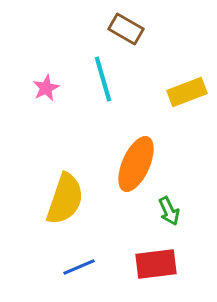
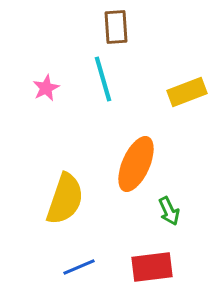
brown rectangle: moved 10 px left, 2 px up; rotated 56 degrees clockwise
red rectangle: moved 4 px left, 3 px down
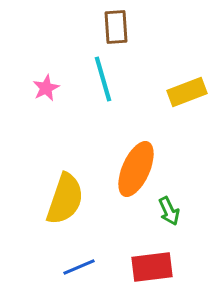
orange ellipse: moved 5 px down
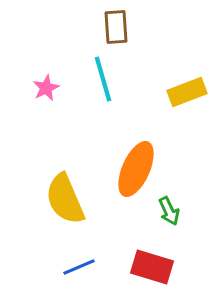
yellow semicircle: rotated 138 degrees clockwise
red rectangle: rotated 24 degrees clockwise
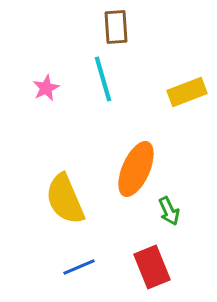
red rectangle: rotated 51 degrees clockwise
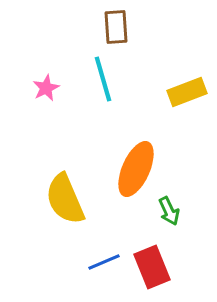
blue line: moved 25 px right, 5 px up
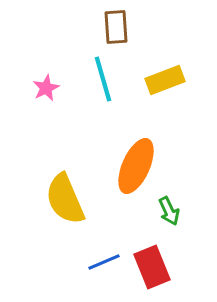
yellow rectangle: moved 22 px left, 12 px up
orange ellipse: moved 3 px up
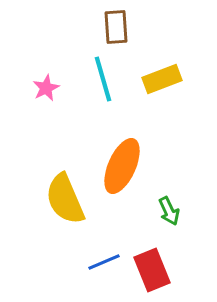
yellow rectangle: moved 3 px left, 1 px up
orange ellipse: moved 14 px left
red rectangle: moved 3 px down
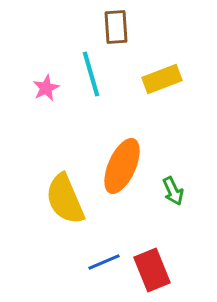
cyan line: moved 12 px left, 5 px up
green arrow: moved 4 px right, 20 px up
